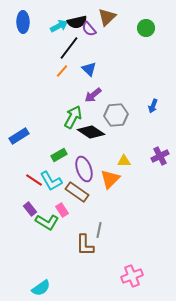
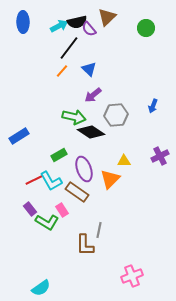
green arrow: moved 1 px right; rotated 75 degrees clockwise
red line: rotated 60 degrees counterclockwise
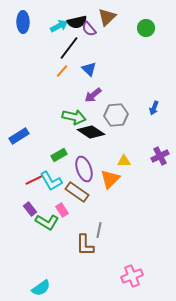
blue arrow: moved 1 px right, 2 px down
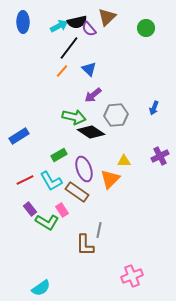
red line: moved 9 px left
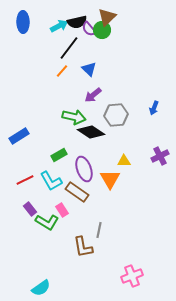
green circle: moved 44 px left, 2 px down
orange triangle: rotated 15 degrees counterclockwise
brown L-shape: moved 2 px left, 2 px down; rotated 10 degrees counterclockwise
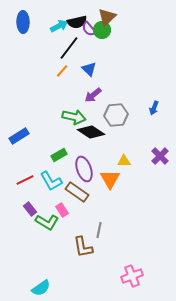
purple cross: rotated 18 degrees counterclockwise
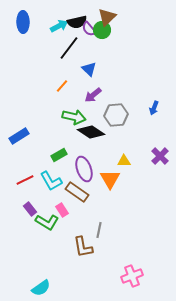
orange line: moved 15 px down
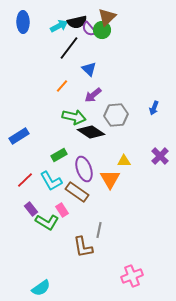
red line: rotated 18 degrees counterclockwise
purple rectangle: moved 1 px right
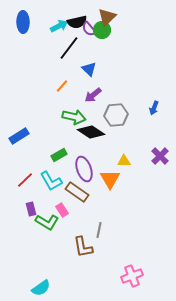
purple rectangle: rotated 24 degrees clockwise
